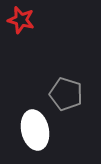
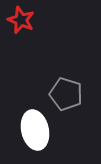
red star: rotated 8 degrees clockwise
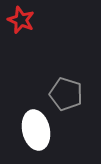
white ellipse: moved 1 px right
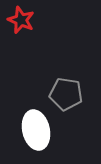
gray pentagon: rotated 8 degrees counterclockwise
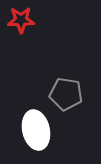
red star: rotated 24 degrees counterclockwise
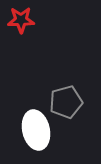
gray pentagon: moved 8 px down; rotated 24 degrees counterclockwise
